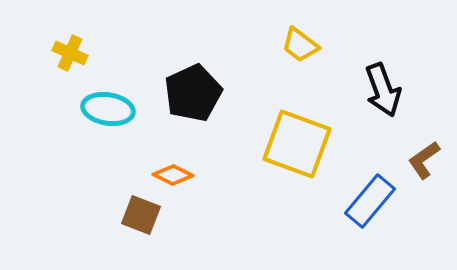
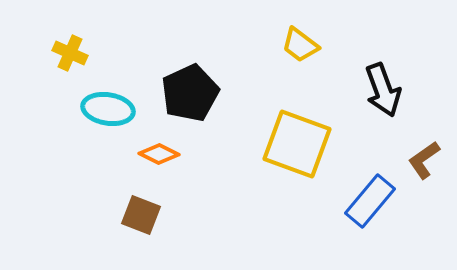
black pentagon: moved 3 px left
orange diamond: moved 14 px left, 21 px up
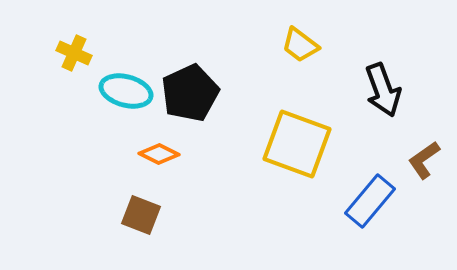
yellow cross: moved 4 px right
cyan ellipse: moved 18 px right, 18 px up; rotated 6 degrees clockwise
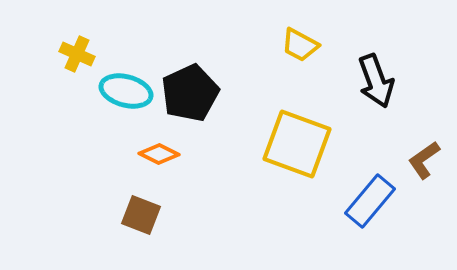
yellow trapezoid: rotated 9 degrees counterclockwise
yellow cross: moved 3 px right, 1 px down
black arrow: moved 7 px left, 9 px up
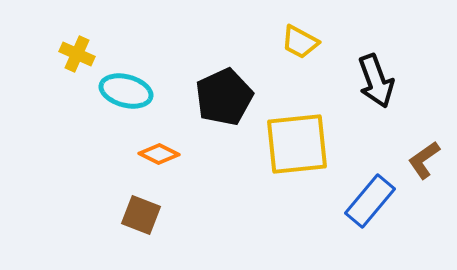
yellow trapezoid: moved 3 px up
black pentagon: moved 34 px right, 4 px down
yellow square: rotated 26 degrees counterclockwise
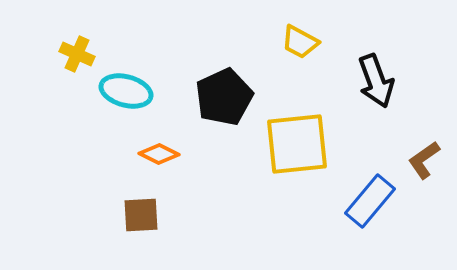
brown square: rotated 24 degrees counterclockwise
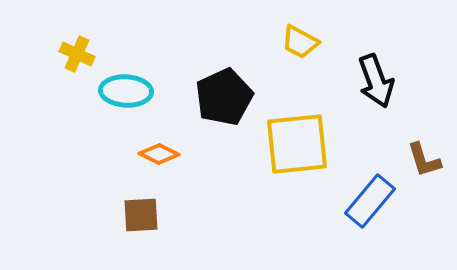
cyan ellipse: rotated 12 degrees counterclockwise
brown L-shape: rotated 72 degrees counterclockwise
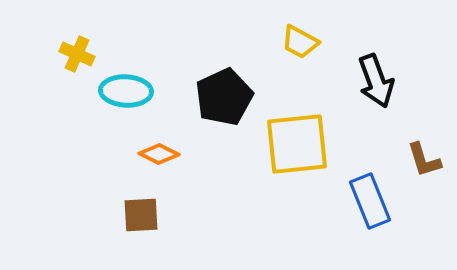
blue rectangle: rotated 62 degrees counterclockwise
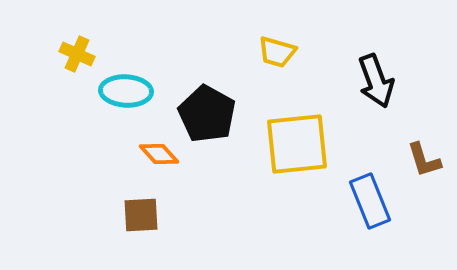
yellow trapezoid: moved 23 px left, 10 px down; rotated 12 degrees counterclockwise
black pentagon: moved 17 px left, 17 px down; rotated 18 degrees counterclockwise
orange diamond: rotated 21 degrees clockwise
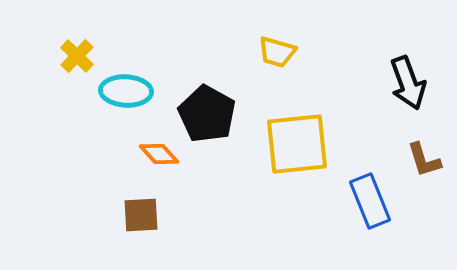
yellow cross: moved 2 px down; rotated 20 degrees clockwise
black arrow: moved 32 px right, 2 px down
